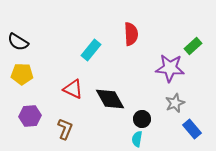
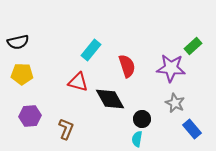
red semicircle: moved 4 px left, 32 px down; rotated 15 degrees counterclockwise
black semicircle: rotated 45 degrees counterclockwise
purple star: moved 1 px right
red triangle: moved 5 px right, 7 px up; rotated 10 degrees counterclockwise
gray star: rotated 24 degrees counterclockwise
brown L-shape: moved 1 px right
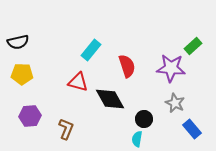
black circle: moved 2 px right
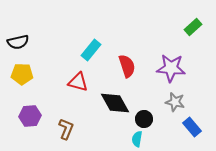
green rectangle: moved 19 px up
black diamond: moved 5 px right, 4 px down
gray star: moved 1 px up; rotated 12 degrees counterclockwise
blue rectangle: moved 2 px up
